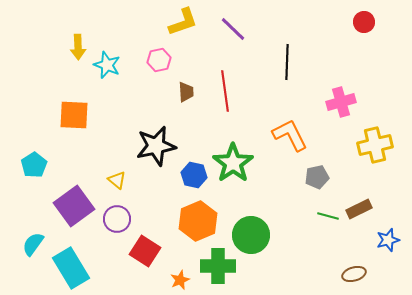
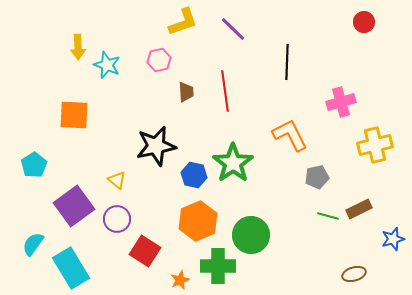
blue star: moved 5 px right, 1 px up
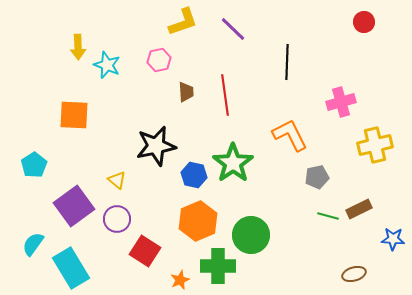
red line: moved 4 px down
blue star: rotated 20 degrees clockwise
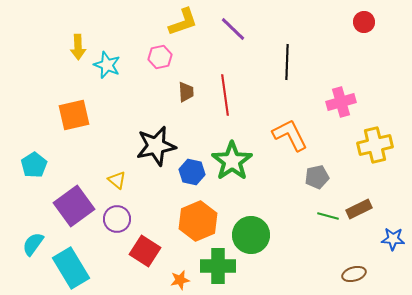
pink hexagon: moved 1 px right, 3 px up
orange square: rotated 16 degrees counterclockwise
green star: moved 1 px left, 2 px up
blue hexagon: moved 2 px left, 3 px up
orange star: rotated 12 degrees clockwise
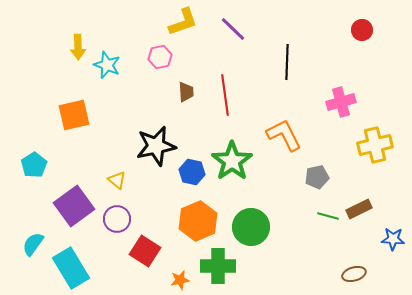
red circle: moved 2 px left, 8 px down
orange L-shape: moved 6 px left
green circle: moved 8 px up
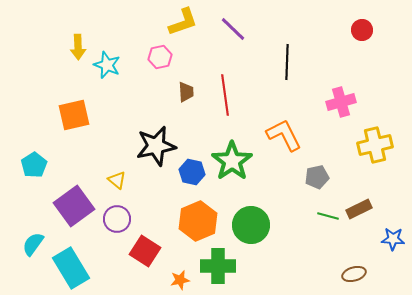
green circle: moved 2 px up
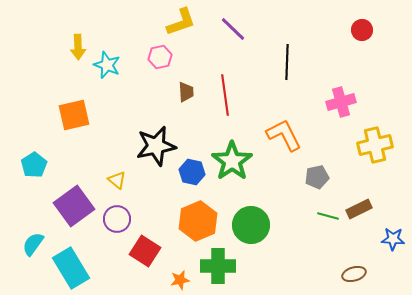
yellow L-shape: moved 2 px left
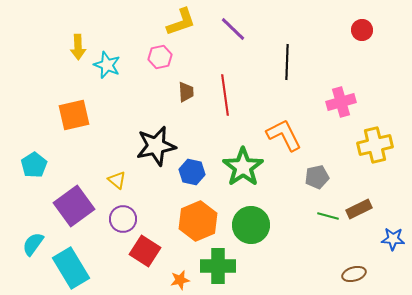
green star: moved 11 px right, 6 px down
purple circle: moved 6 px right
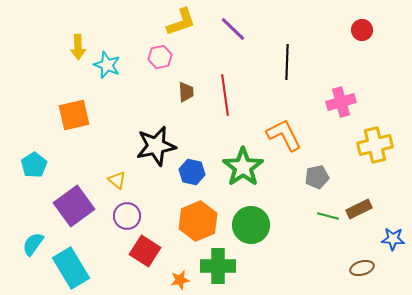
purple circle: moved 4 px right, 3 px up
brown ellipse: moved 8 px right, 6 px up
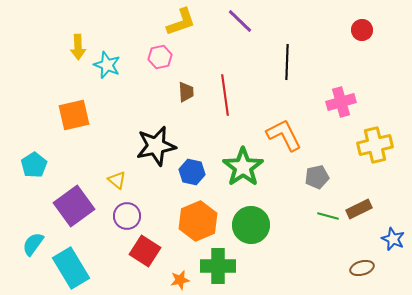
purple line: moved 7 px right, 8 px up
blue star: rotated 20 degrees clockwise
